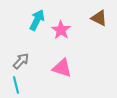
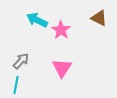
cyan arrow: rotated 90 degrees counterclockwise
pink triangle: rotated 45 degrees clockwise
cyan line: rotated 24 degrees clockwise
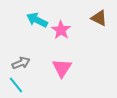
gray arrow: moved 2 px down; rotated 24 degrees clockwise
cyan line: rotated 48 degrees counterclockwise
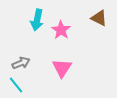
cyan arrow: rotated 105 degrees counterclockwise
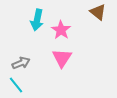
brown triangle: moved 1 px left, 6 px up; rotated 12 degrees clockwise
pink triangle: moved 10 px up
